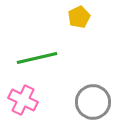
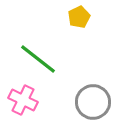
green line: moved 1 px right, 1 px down; rotated 51 degrees clockwise
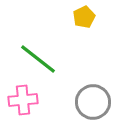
yellow pentagon: moved 5 px right
pink cross: rotated 32 degrees counterclockwise
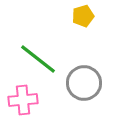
yellow pentagon: moved 1 px left, 1 px up; rotated 10 degrees clockwise
gray circle: moved 9 px left, 19 px up
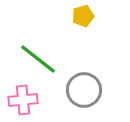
gray circle: moved 7 px down
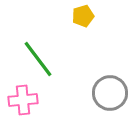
green line: rotated 15 degrees clockwise
gray circle: moved 26 px right, 3 px down
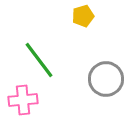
green line: moved 1 px right, 1 px down
gray circle: moved 4 px left, 14 px up
